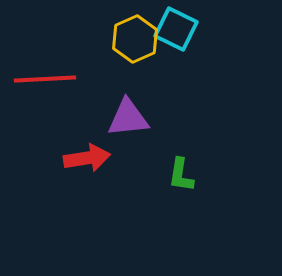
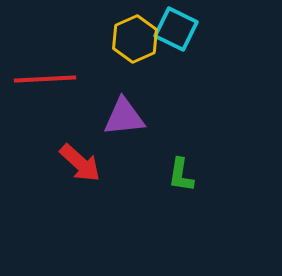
purple triangle: moved 4 px left, 1 px up
red arrow: moved 7 px left, 5 px down; rotated 51 degrees clockwise
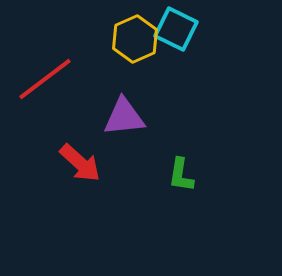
red line: rotated 34 degrees counterclockwise
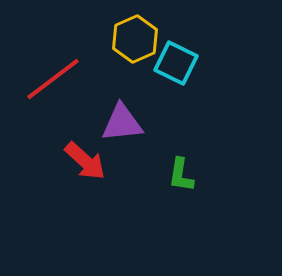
cyan square: moved 34 px down
red line: moved 8 px right
purple triangle: moved 2 px left, 6 px down
red arrow: moved 5 px right, 2 px up
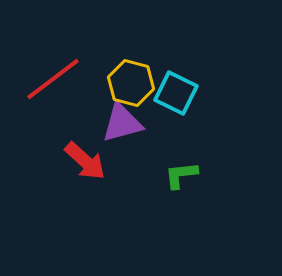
yellow hexagon: moved 4 px left, 44 px down; rotated 21 degrees counterclockwise
cyan square: moved 30 px down
purple triangle: rotated 9 degrees counterclockwise
green L-shape: rotated 75 degrees clockwise
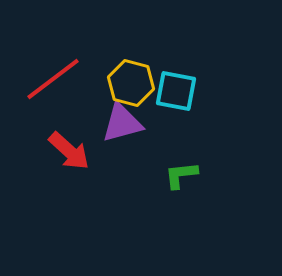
cyan square: moved 2 px up; rotated 15 degrees counterclockwise
red arrow: moved 16 px left, 10 px up
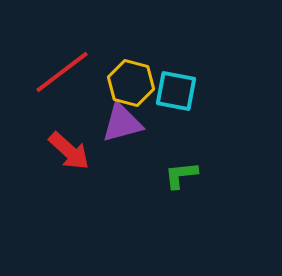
red line: moved 9 px right, 7 px up
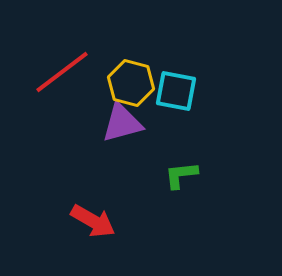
red arrow: moved 24 px right, 70 px down; rotated 12 degrees counterclockwise
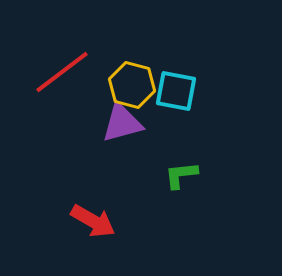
yellow hexagon: moved 1 px right, 2 px down
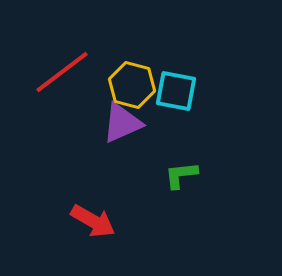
purple triangle: rotated 9 degrees counterclockwise
